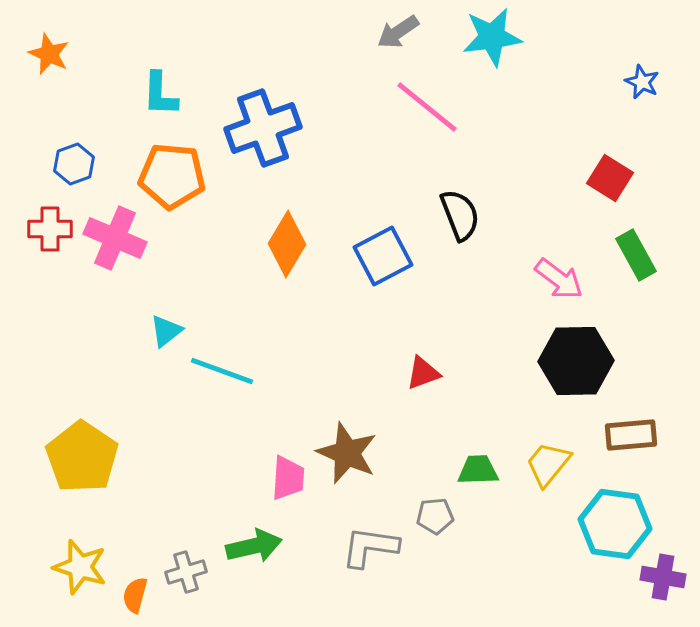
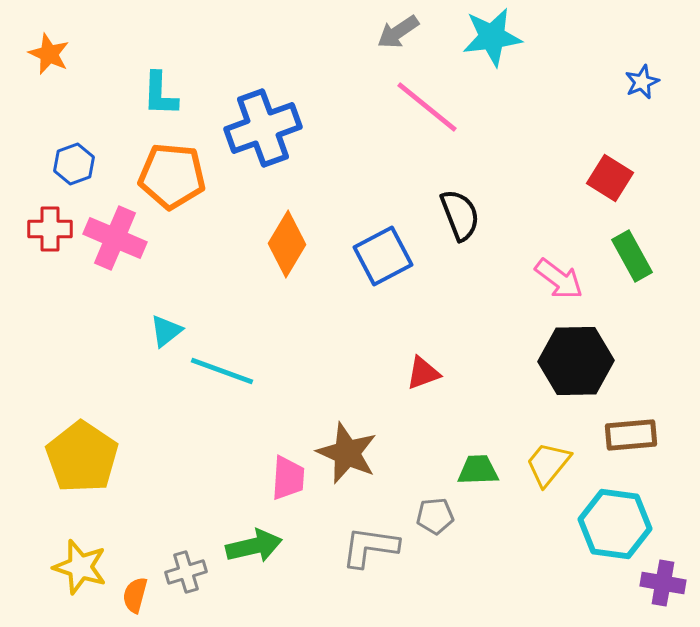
blue star: rotated 24 degrees clockwise
green rectangle: moved 4 px left, 1 px down
purple cross: moved 6 px down
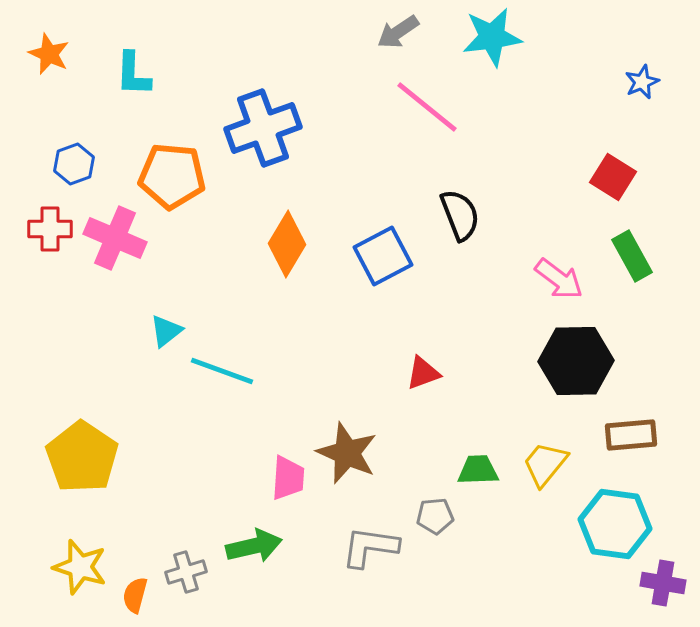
cyan L-shape: moved 27 px left, 20 px up
red square: moved 3 px right, 1 px up
yellow trapezoid: moved 3 px left
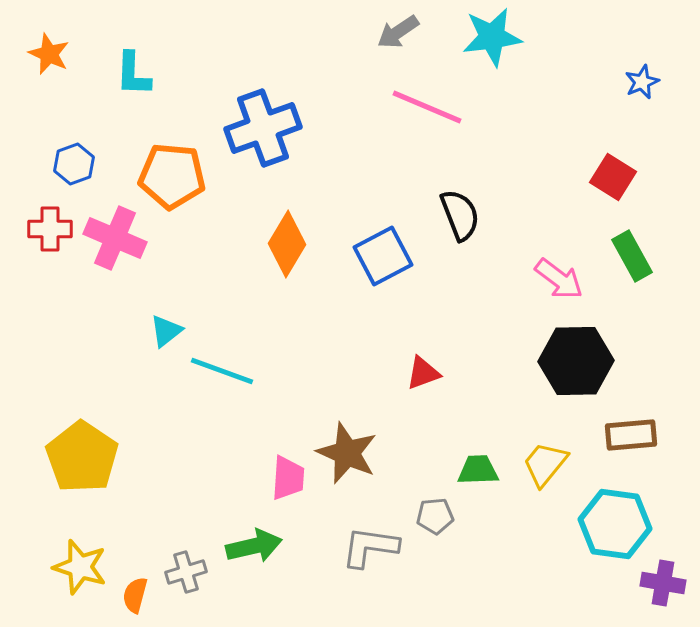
pink line: rotated 16 degrees counterclockwise
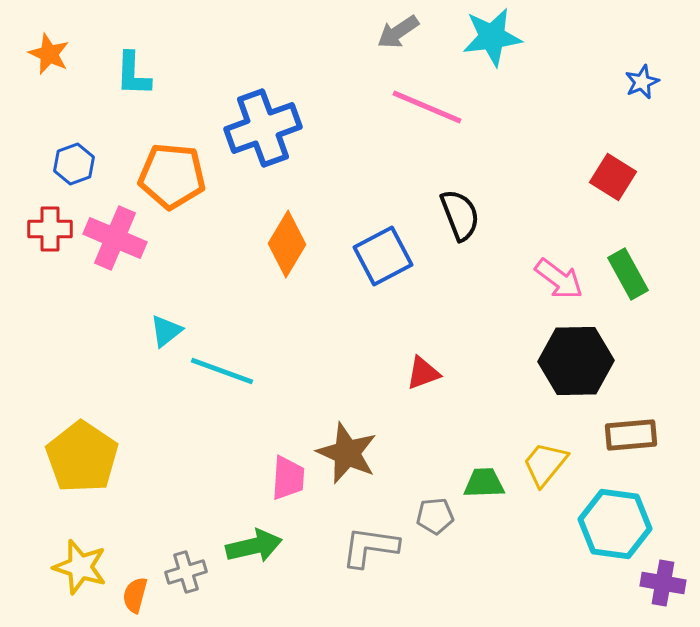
green rectangle: moved 4 px left, 18 px down
green trapezoid: moved 6 px right, 13 px down
